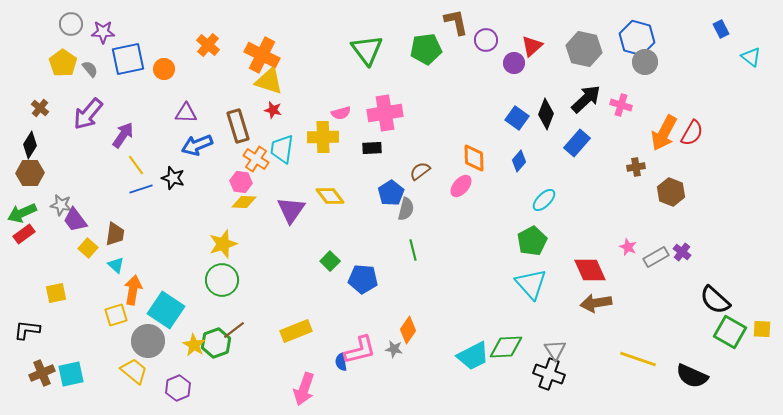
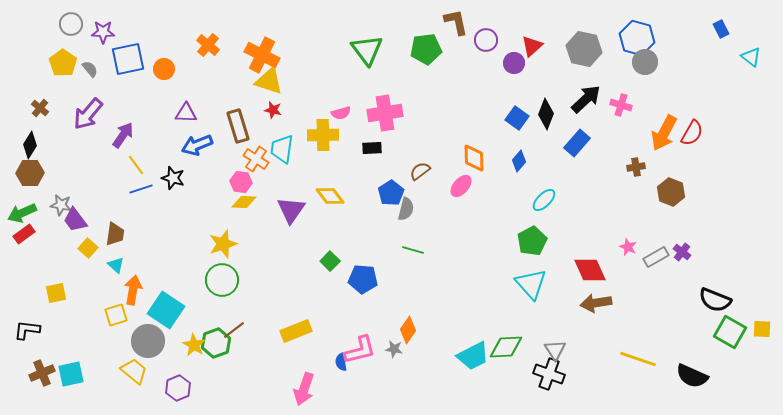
yellow cross at (323, 137): moved 2 px up
green line at (413, 250): rotated 60 degrees counterclockwise
black semicircle at (715, 300): rotated 20 degrees counterclockwise
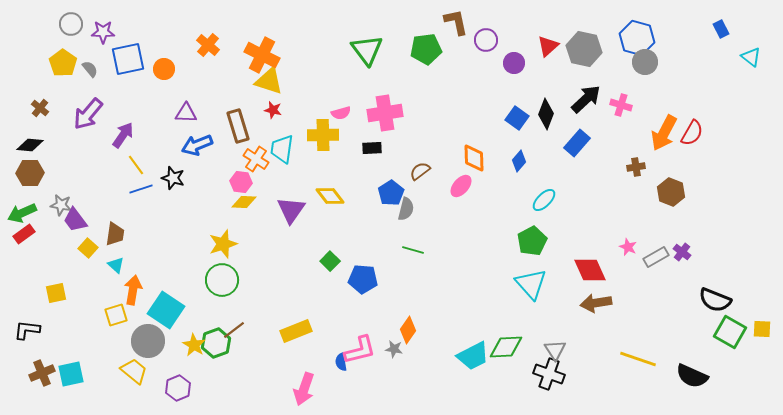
red triangle at (532, 46): moved 16 px right
black diamond at (30, 145): rotated 64 degrees clockwise
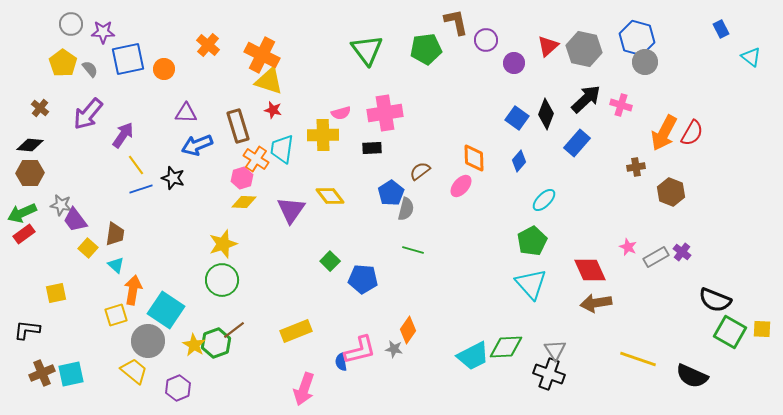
pink hexagon at (241, 182): moved 1 px right, 4 px up; rotated 25 degrees counterclockwise
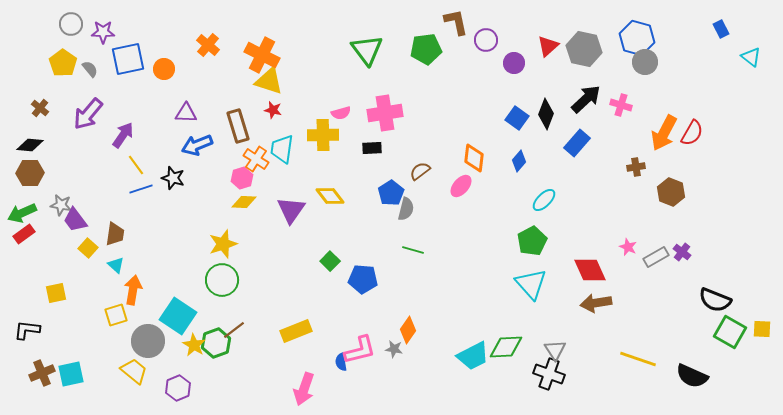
orange diamond at (474, 158): rotated 8 degrees clockwise
cyan square at (166, 310): moved 12 px right, 6 px down
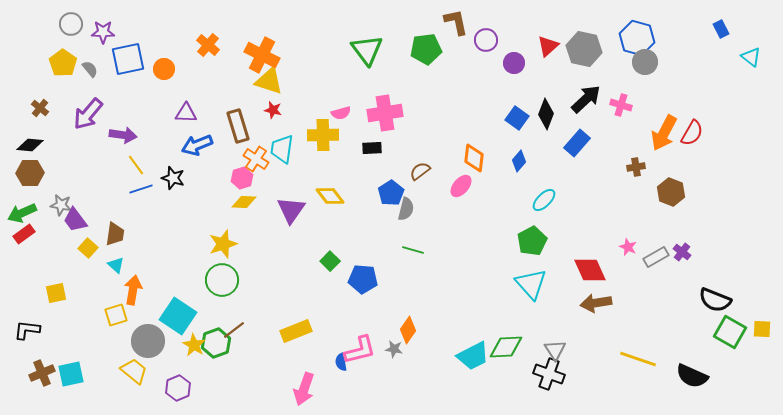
purple arrow at (123, 135): rotated 64 degrees clockwise
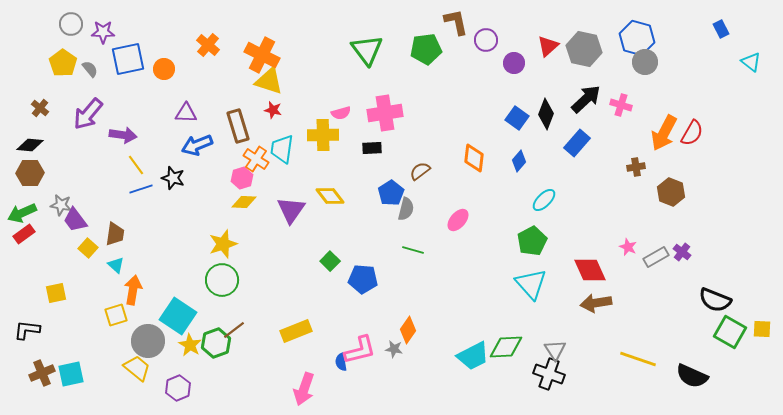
cyan triangle at (751, 57): moved 5 px down
pink ellipse at (461, 186): moved 3 px left, 34 px down
yellow star at (194, 345): moved 4 px left
yellow trapezoid at (134, 371): moved 3 px right, 3 px up
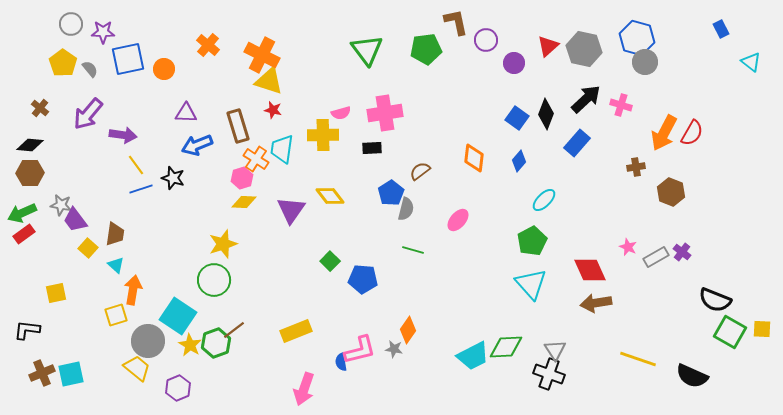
green circle at (222, 280): moved 8 px left
